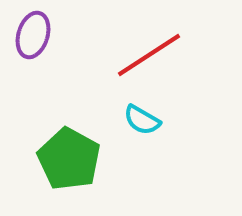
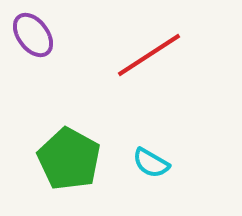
purple ellipse: rotated 54 degrees counterclockwise
cyan semicircle: moved 9 px right, 43 px down
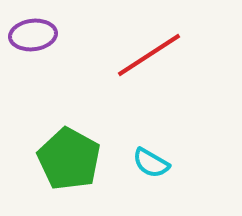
purple ellipse: rotated 60 degrees counterclockwise
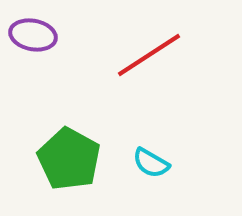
purple ellipse: rotated 18 degrees clockwise
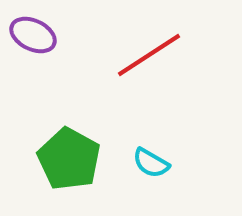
purple ellipse: rotated 15 degrees clockwise
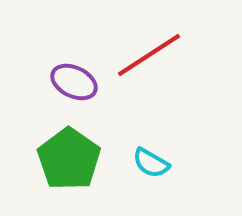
purple ellipse: moved 41 px right, 47 px down
green pentagon: rotated 6 degrees clockwise
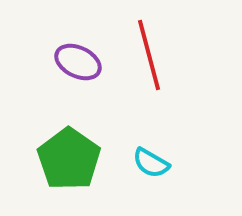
red line: rotated 72 degrees counterclockwise
purple ellipse: moved 4 px right, 20 px up
